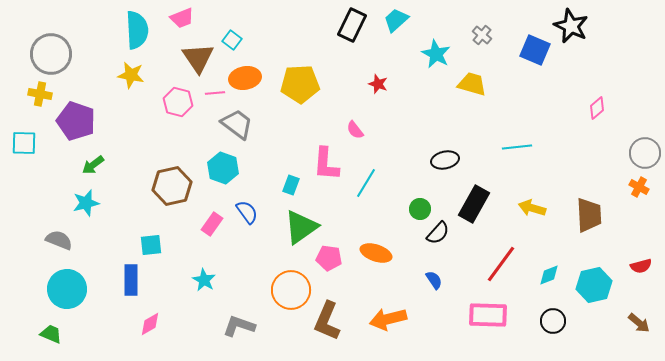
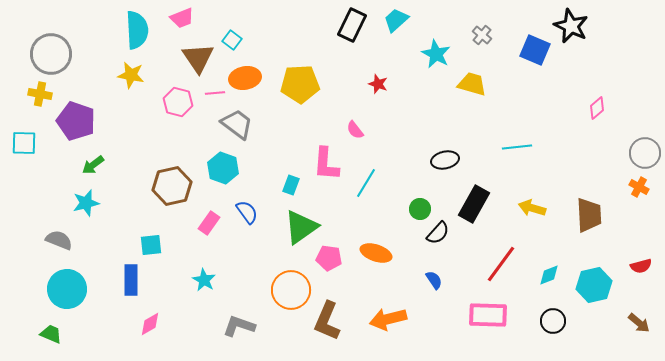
pink rectangle at (212, 224): moved 3 px left, 1 px up
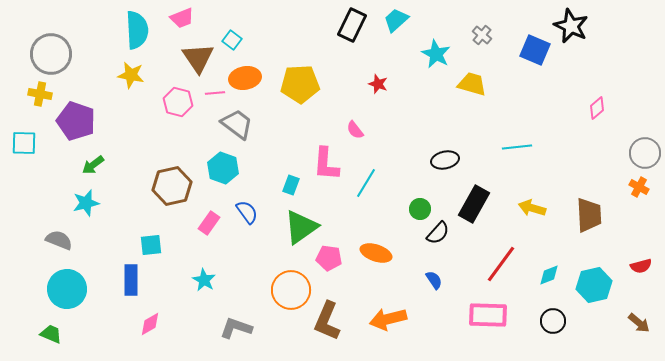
gray L-shape at (239, 326): moved 3 px left, 2 px down
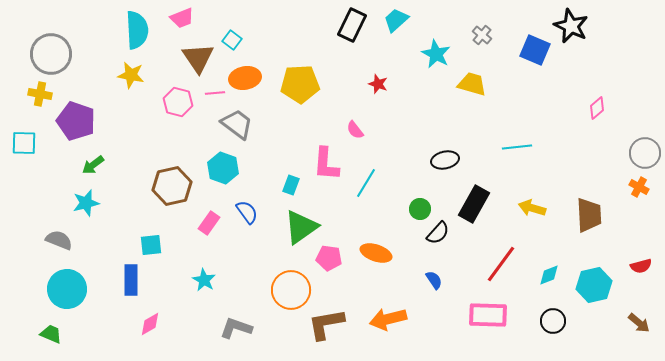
brown L-shape at (327, 321): moved 1 px left, 3 px down; rotated 57 degrees clockwise
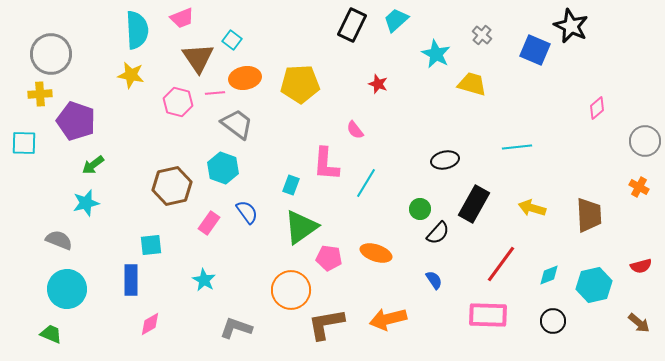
yellow cross at (40, 94): rotated 15 degrees counterclockwise
gray circle at (645, 153): moved 12 px up
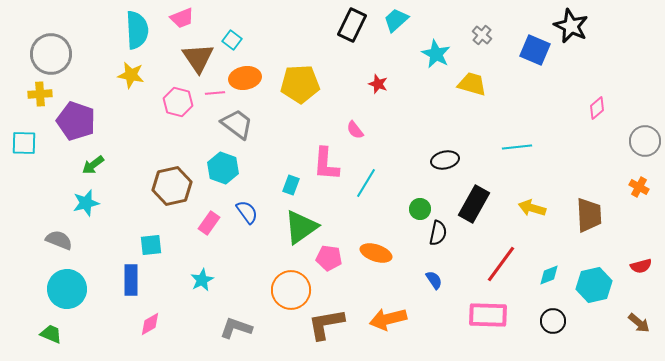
black semicircle at (438, 233): rotated 30 degrees counterclockwise
cyan star at (204, 280): moved 2 px left; rotated 15 degrees clockwise
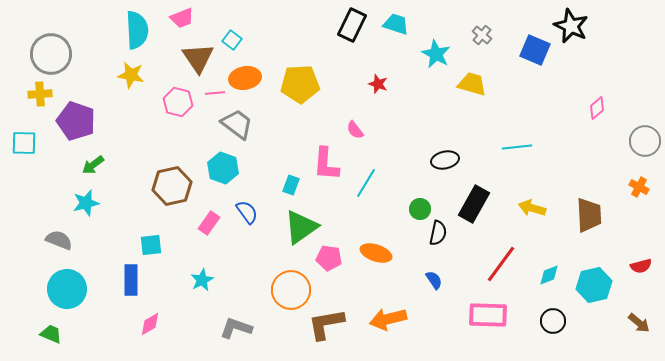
cyan trapezoid at (396, 20): moved 4 px down; rotated 60 degrees clockwise
